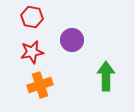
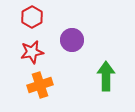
red hexagon: rotated 20 degrees clockwise
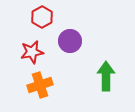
red hexagon: moved 10 px right
purple circle: moved 2 px left, 1 px down
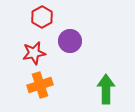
red star: moved 2 px right, 1 px down
green arrow: moved 13 px down
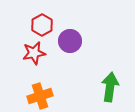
red hexagon: moved 8 px down
orange cross: moved 11 px down
green arrow: moved 4 px right, 2 px up; rotated 8 degrees clockwise
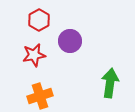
red hexagon: moved 3 px left, 5 px up
red star: moved 2 px down
green arrow: moved 4 px up
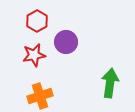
red hexagon: moved 2 px left, 1 px down
purple circle: moved 4 px left, 1 px down
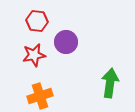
red hexagon: rotated 25 degrees counterclockwise
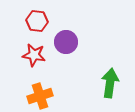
red star: rotated 20 degrees clockwise
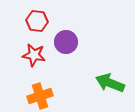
green arrow: rotated 76 degrees counterclockwise
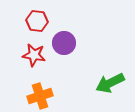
purple circle: moved 2 px left, 1 px down
green arrow: rotated 48 degrees counterclockwise
